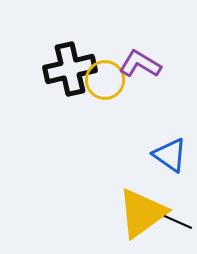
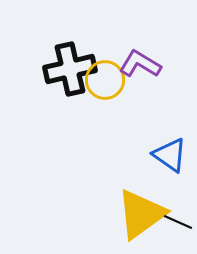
yellow triangle: moved 1 px left, 1 px down
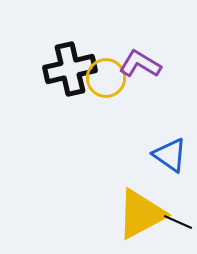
yellow circle: moved 1 px right, 2 px up
yellow triangle: rotated 8 degrees clockwise
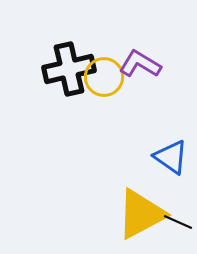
black cross: moved 1 px left
yellow circle: moved 2 px left, 1 px up
blue triangle: moved 1 px right, 2 px down
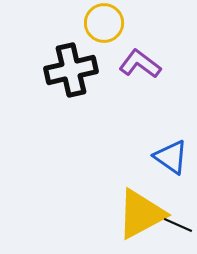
purple L-shape: rotated 6 degrees clockwise
black cross: moved 2 px right, 1 px down
yellow circle: moved 54 px up
black line: moved 3 px down
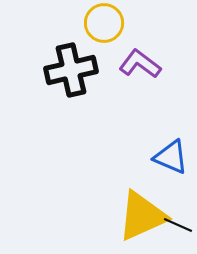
blue triangle: rotated 12 degrees counterclockwise
yellow triangle: moved 1 px right, 2 px down; rotated 4 degrees clockwise
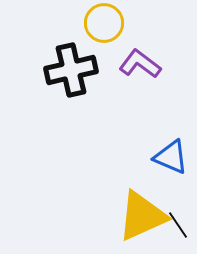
black line: rotated 32 degrees clockwise
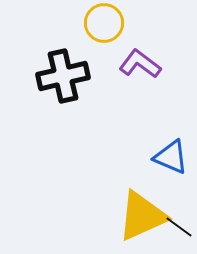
black cross: moved 8 px left, 6 px down
black line: moved 1 px right, 2 px down; rotated 20 degrees counterclockwise
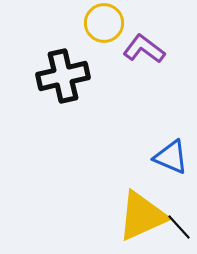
purple L-shape: moved 4 px right, 15 px up
black line: rotated 12 degrees clockwise
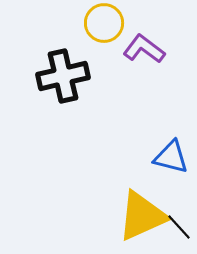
blue triangle: rotated 9 degrees counterclockwise
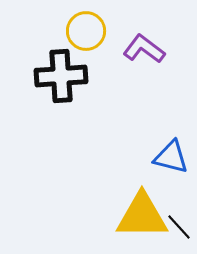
yellow circle: moved 18 px left, 8 px down
black cross: moved 2 px left; rotated 9 degrees clockwise
yellow triangle: rotated 24 degrees clockwise
